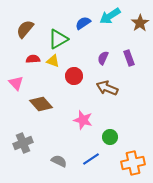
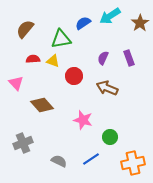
green triangle: moved 3 px right; rotated 20 degrees clockwise
brown diamond: moved 1 px right, 1 px down
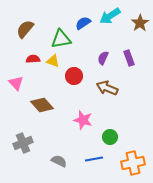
blue line: moved 3 px right; rotated 24 degrees clockwise
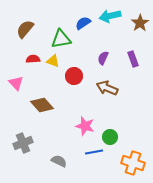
cyan arrow: rotated 20 degrees clockwise
purple rectangle: moved 4 px right, 1 px down
pink star: moved 2 px right, 6 px down
blue line: moved 7 px up
orange cross: rotated 30 degrees clockwise
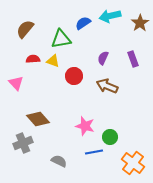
brown arrow: moved 2 px up
brown diamond: moved 4 px left, 14 px down
orange cross: rotated 20 degrees clockwise
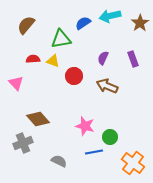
brown semicircle: moved 1 px right, 4 px up
